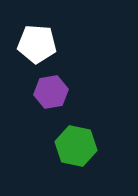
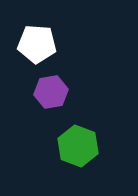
green hexagon: moved 2 px right; rotated 9 degrees clockwise
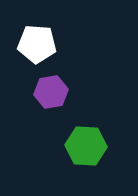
green hexagon: moved 8 px right; rotated 18 degrees counterclockwise
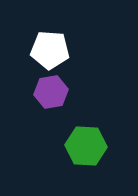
white pentagon: moved 13 px right, 6 px down
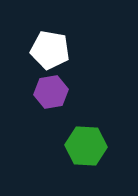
white pentagon: rotated 6 degrees clockwise
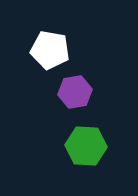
purple hexagon: moved 24 px right
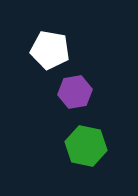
green hexagon: rotated 9 degrees clockwise
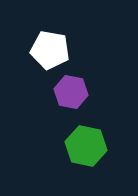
purple hexagon: moved 4 px left; rotated 20 degrees clockwise
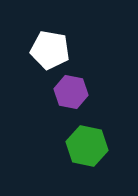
green hexagon: moved 1 px right
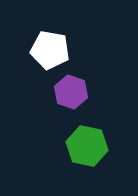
purple hexagon: rotated 8 degrees clockwise
